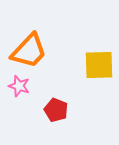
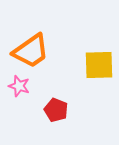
orange trapezoid: moved 2 px right; rotated 12 degrees clockwise
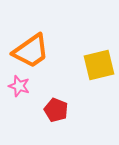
yellow square: rotated 12 degrees counterclockwise
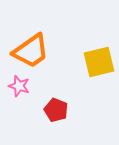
yellow square: moved 3 px up
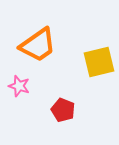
orange trapezoid: moved 7 px right, 6 px up
red pentagon: moved 7 px right
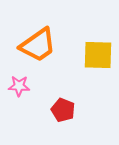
yellow square: moved 1 px left, 7 px up; rotated 16 degrees clockwise
pink star: rotated 15 degrees counterclockwise
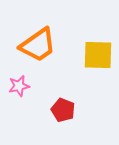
pink star: rotated 15 degrees counterclockwise
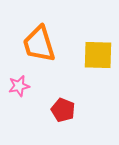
orange trapezoid: moved 1 px right, 1 px up; rotated 108 degrees clockwise
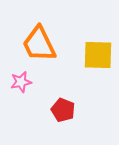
orange trapezoid: rotated 9 degrees counterclockwise
pink star: moved 2 px right, 4 px up
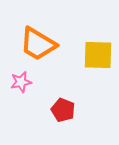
orange trapezoid: moved 1 px left; rotated 33 degrees counterclockwise
